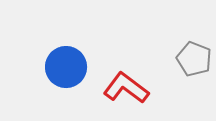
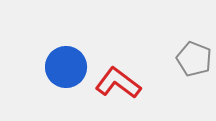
red L-shape: moved 8 px left, 5 px up
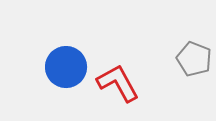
red L-shape: rotated 24 degrees clockwise
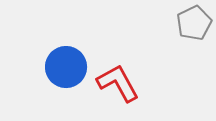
gray pentagon: moved 36 px up; rotated 24 degrees clockwise
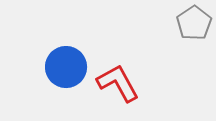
gray pentagon: rotated 8 degrees counterclockwise
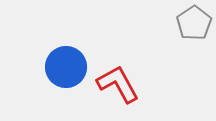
red L-shape: moved 1 px down
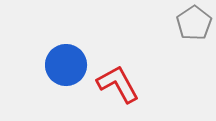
blue circle: moved 2 px up
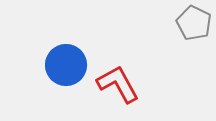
gray pentagon: rotated 12 degrees counterclockwise
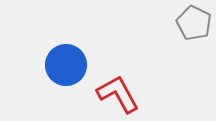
red L-shape: moved 10 px down
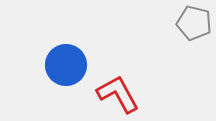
gray pentagon: rotated 12 degrees counterclockwise
